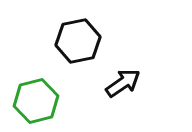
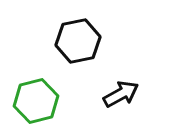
black arrow: moved 2 px left, 11 px down; rotated 6 degrees clockwise
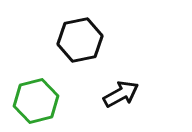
black hexagon: moved 2 px right, 1 px up
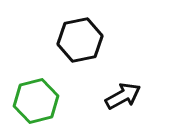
black arrow: moved 2 px right, 2 px down
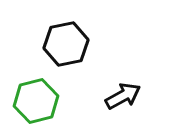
black hexagon: moved 14 px left, 4 px down
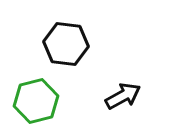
black hexagon: rotated 18 degrees clockwise
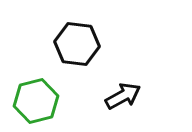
black hexagon: moved 11 px right
